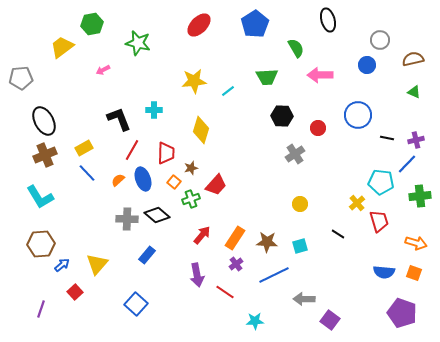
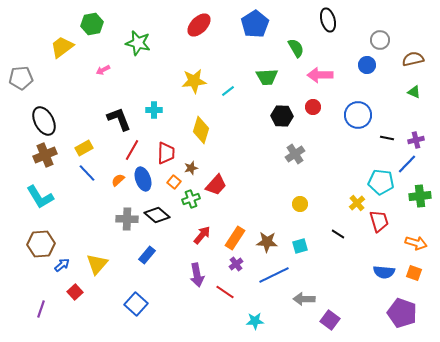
red circle at (318, 128): moved 5 px left, 21 px up
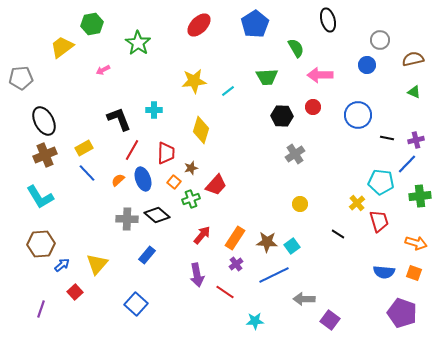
green star at (138, 43): rotated 20 degrees clockwise
cyan square at (300, 246): moved 8 px left; rotated 21 degrees counterclockwise
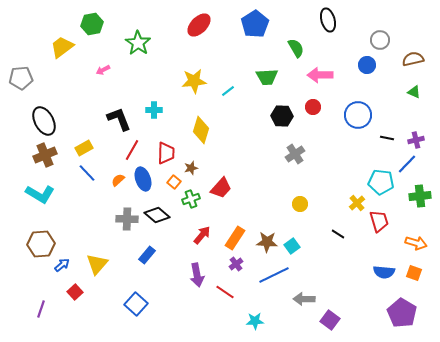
red trapezoid at (216, 185): moved 5 px right, 3 px down
cyan L-shape at (40, 197): moved 3 px up; rotated 28 degrees counterclockwise
purple pentagon at (402, 313): rotated 12 degrees clockwise
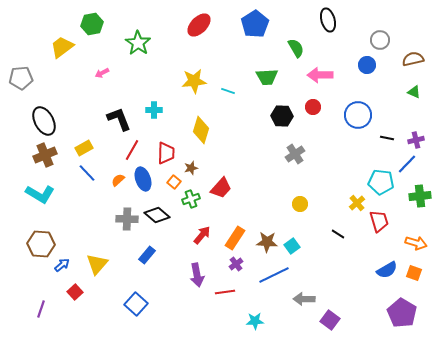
pink arrow at (103, 70): moved 1 px left, 3 px down
cyan line at (228, 91): rotated 56 degrees clockwise
brown hexagon at (41, 244): rotated 8 degrees clockwise
blue semicircle at (384, 272): moved 3 px right, 2 px up; rotated 35 degrees counterclockwise
red line at (225, 292): rotated 42 degrees counterclockwise
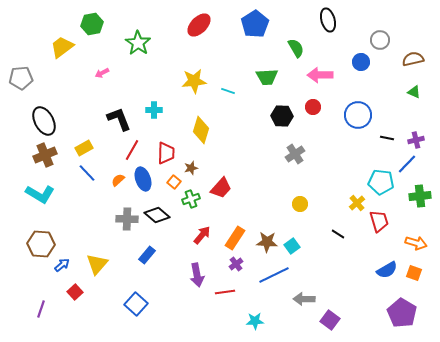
blue circle at (367, 65): moved 6 px left, 3 px up
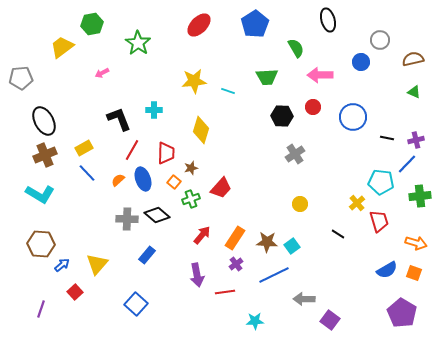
blue circle at (358, 115): moved 5 px left, 2 px down
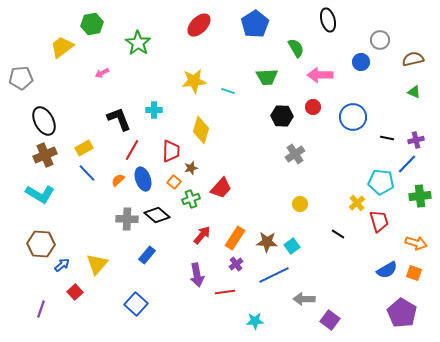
red trapezoid at (166, 153): moved 5 px right, 2 px up
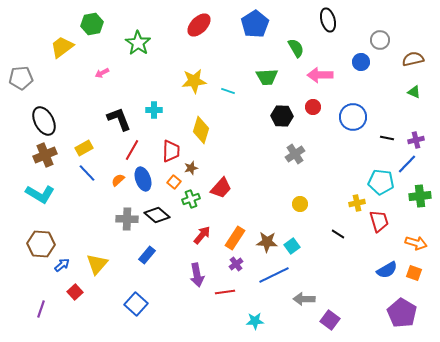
yellow cross at (357, 203): rotated 28 degrees clockwise
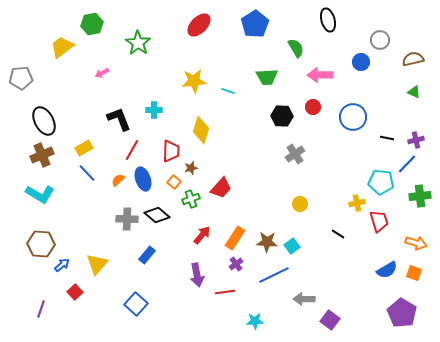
brown cross at (45, 155): moved 3 px left
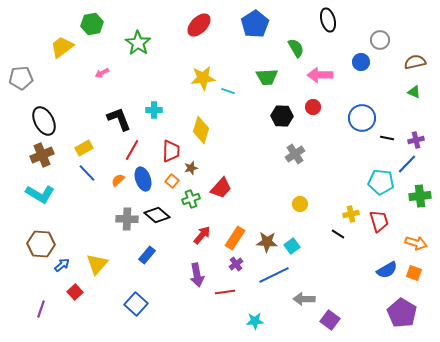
brown semicircle at (413, 59): moved 2 px right, 3 px down
yellow star at (194, 81): moved 9 px right, 3 px up
blue circle at (353, 117): moved 9 px right, 1 px down
orange square at (174, 182): moved 2 px left, 1 px up
yellow cross at (357, 203): moved 6 px left, 11 px down
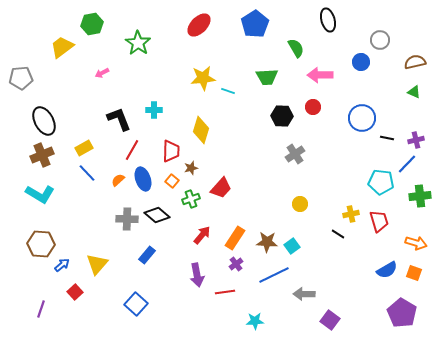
gray arrow at (304, 299): moved 5 px up
